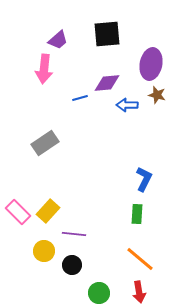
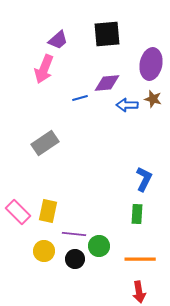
pink arrow: rotated 16 degrees clockwise
brown star: moved 4 px left, 4 px down
yellow rectangle: rotated 30 degrees counterclockwise
orange line: rotated 40 degrees counterclockwise
black circle: moved 3 px right, 6 px up
green circle: moved 47 px up
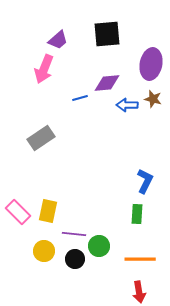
gray rectangle: moved 4 px left, 5 px up
blue L-shape: moved 1 px right, 2 px down
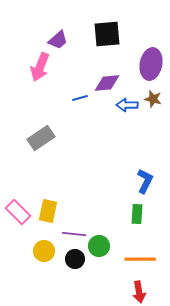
pink arrow: moved 4 px left, 2 px up
